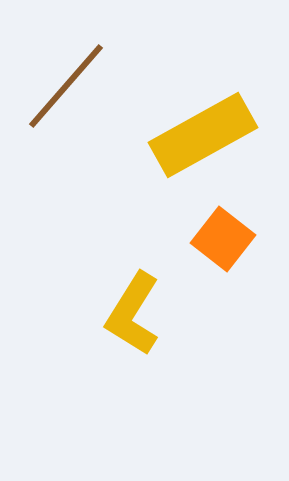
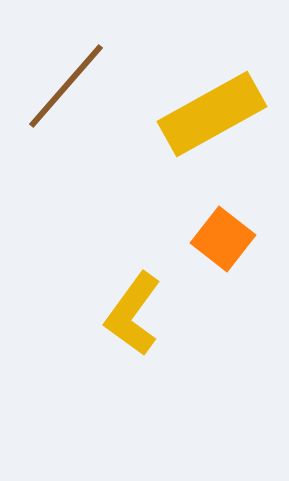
yellow rectangle: moved 9 px right, 21 px up
yellow L-shape: rotated 4 degrees clockwise
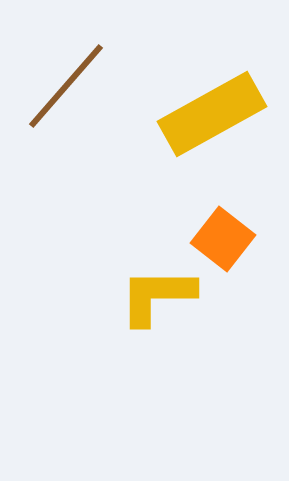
yellow L-shape: moved 24 px right, 18 px up; rotated 54 degrees clockwise
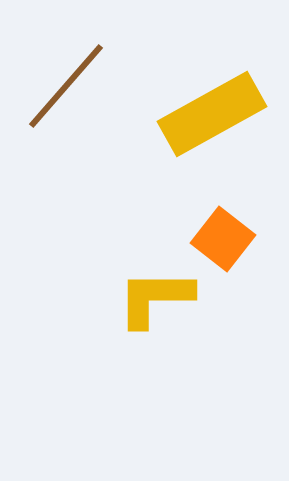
yellow L-shape: moved 2 px left, 2 px down
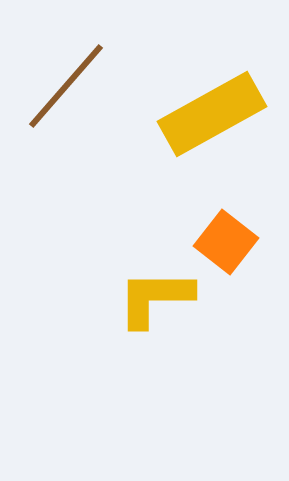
orange square: moved 3 px right, 3 px down
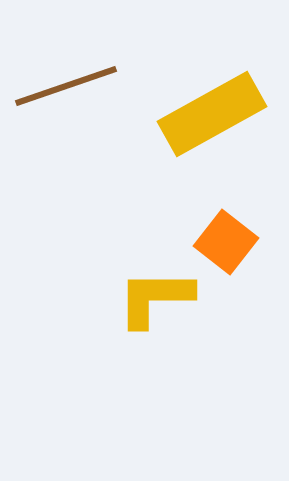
brown line: rotated 30 degrees clockwise
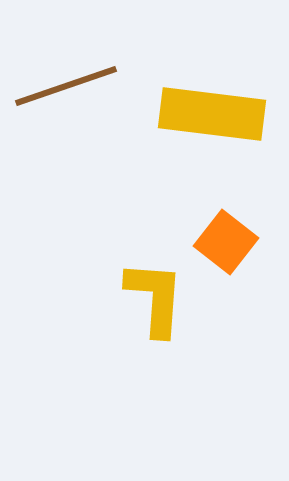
yellow rectangle: rotated 36 degrees clockwise
yellow L-shape: rotated 94 degrees clockwise
